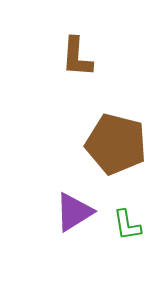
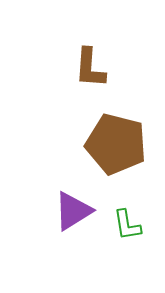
brown L-shape: moved 13 px right, 11 px down
purple triangle: moved 1 px left, 1 px up
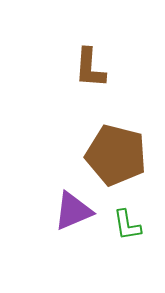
brown pentagon: moved 11 px down
purple triangle: rotated 9 degrees clockwise
